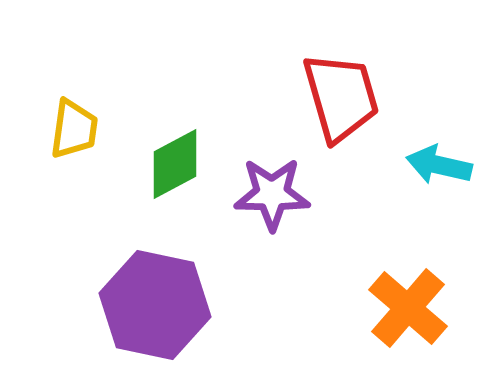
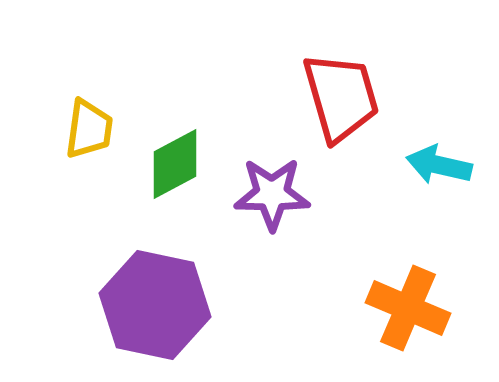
yellow trapezoid: moved 15 px right
orange cross: rotated 18 degrees counterclockwise
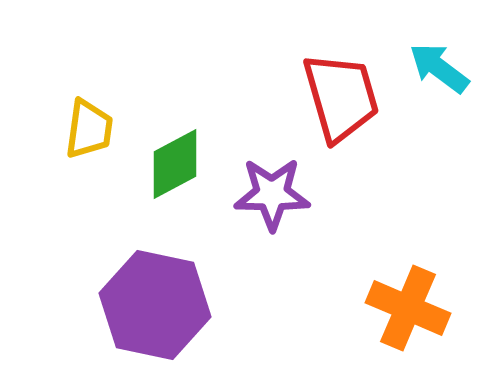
cyan arrow: moved 97 px up; rotated 24 degrees clockwise
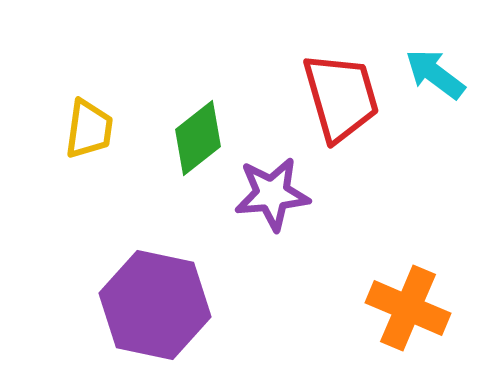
cyan arrow: moved 4 px left, 6 px down
green diamond: moved 23 px right, 26 px up; rotated 10 degrees counterclockwise
purple star: rotated 6 degrees counterclockwise
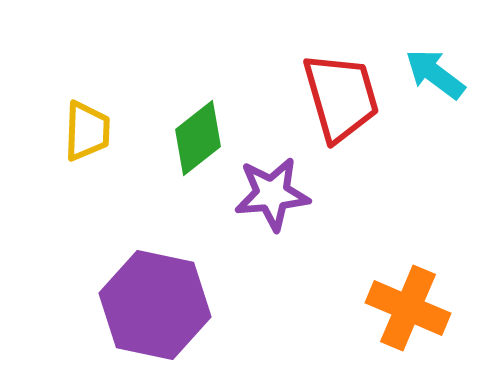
yellow trapezoid: moved 2 px left, 2 px down; rotated 6 degrees counterclockwise
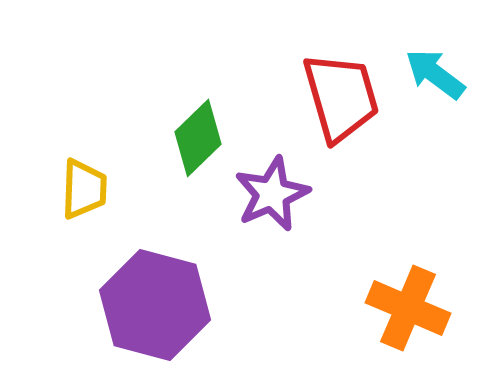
yellow trapezoid: moved 3 px left, 58 px down
green diamond: rotated 6 degrees counterclockwise
purple star: rotated 18 degrees counterclockwise
purple hexagon: rotated 3 degrees clockwise
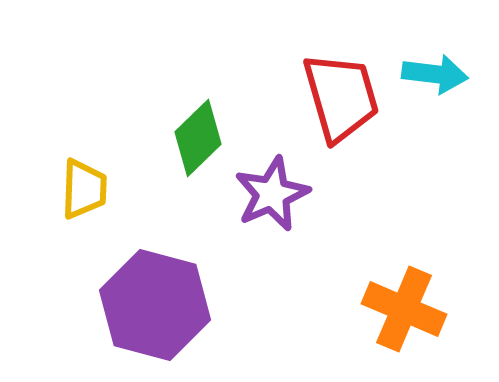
cyan arrow: rotated 150 degrees clockwise
orange cross: moved 4 px left, 1 px down
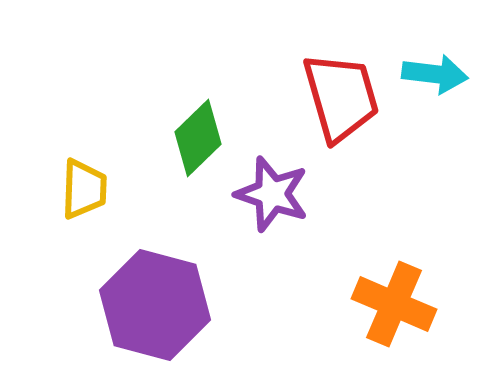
purple star: rotated 30 degrees counterclockwise
orange cross: moved 10 px left, 5 px up
